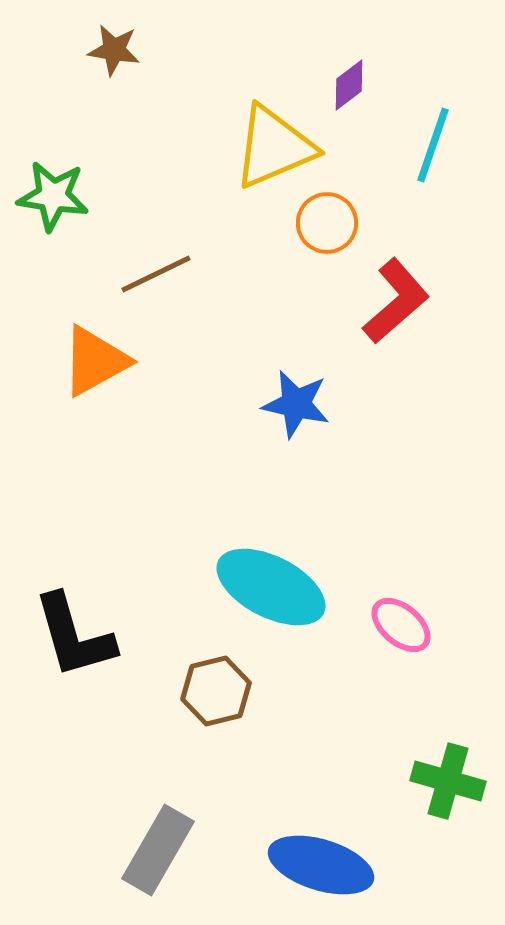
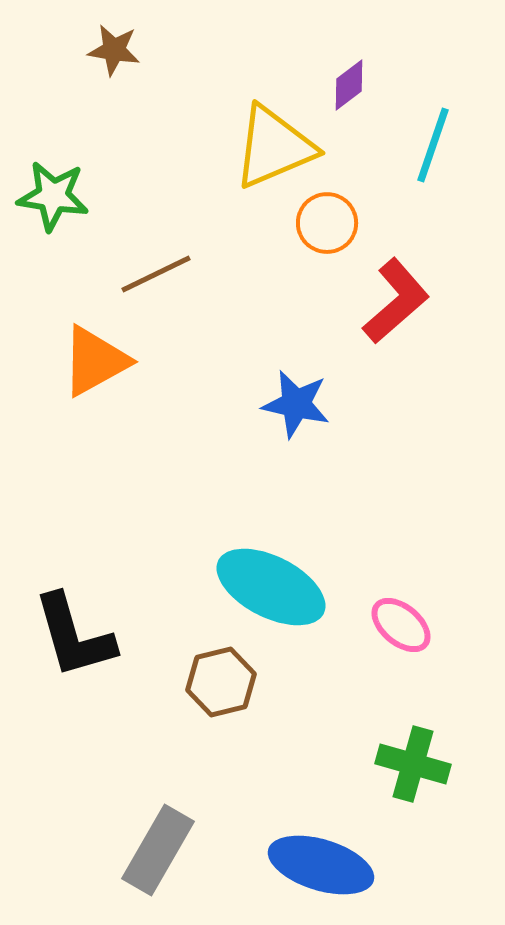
brown hexagon: moved 5 px right, 9 px up
green cross: moved 35 px left, 17 px up
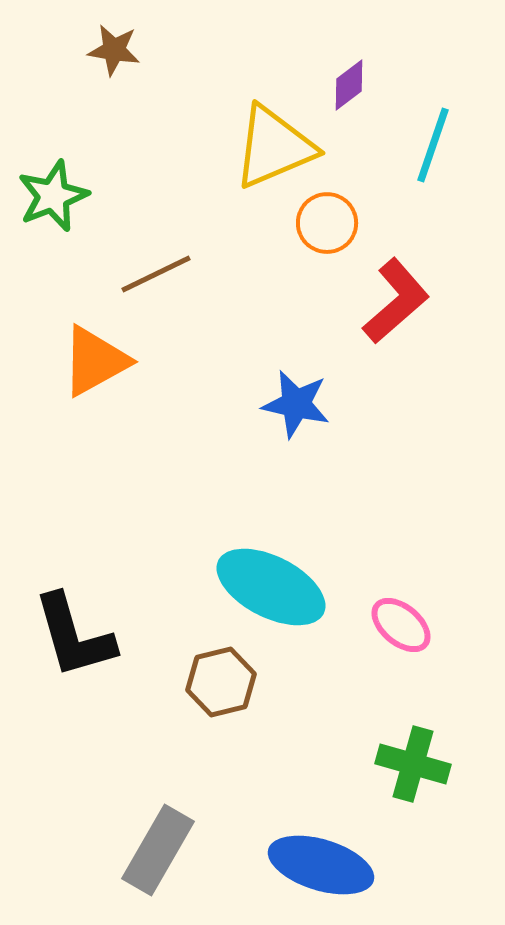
green star: rotated 30 degrees counterclockwise
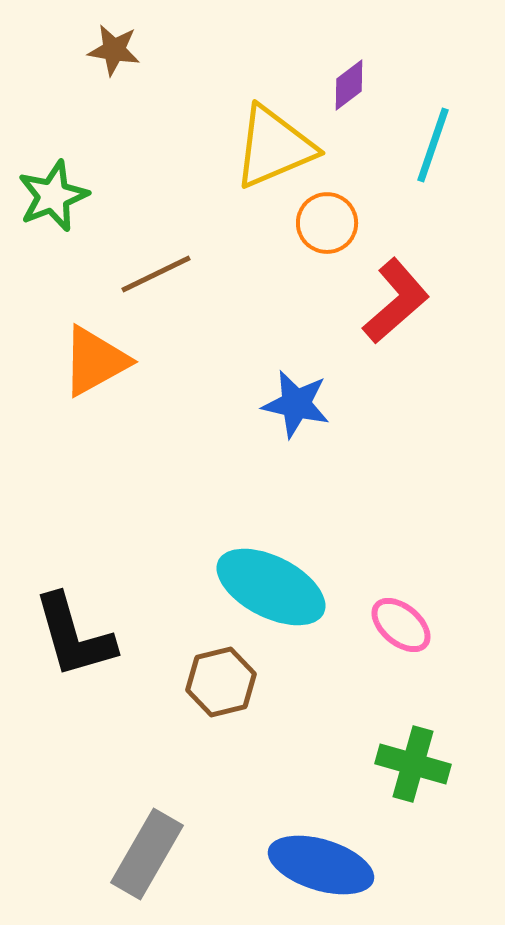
gray rectangle: moved 11 px left, 4 px down
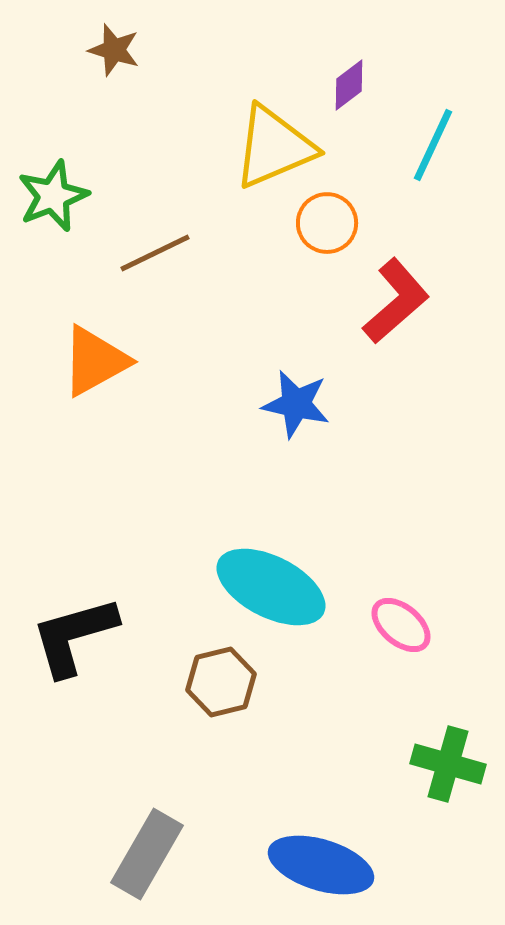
brown star: rotated 8 degrees clockwise
cyan line: rotated 6 degrees clockwise
brown line: moved 1 px left, 21 px up
black L-shape: rotated 90 degrees clockwise
green cross: moved 35 px right
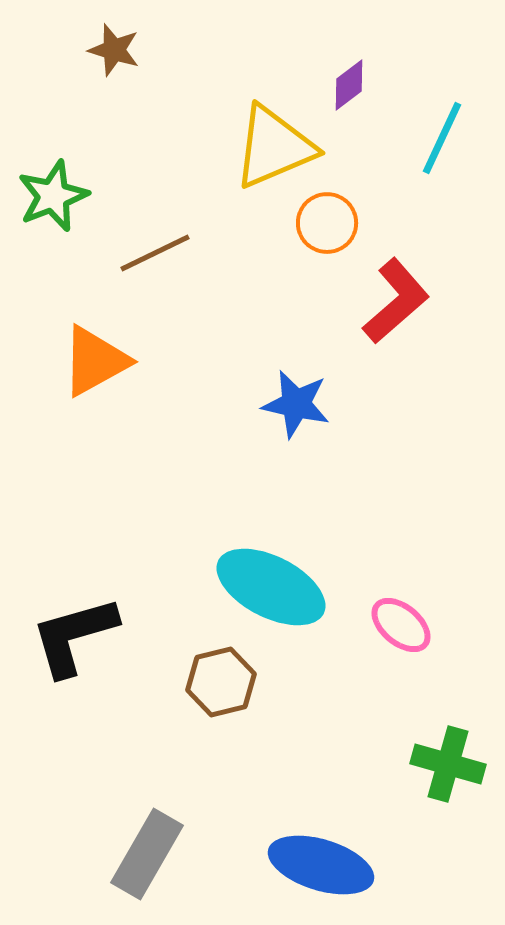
cyan line: moved 9 px right, 7 px up
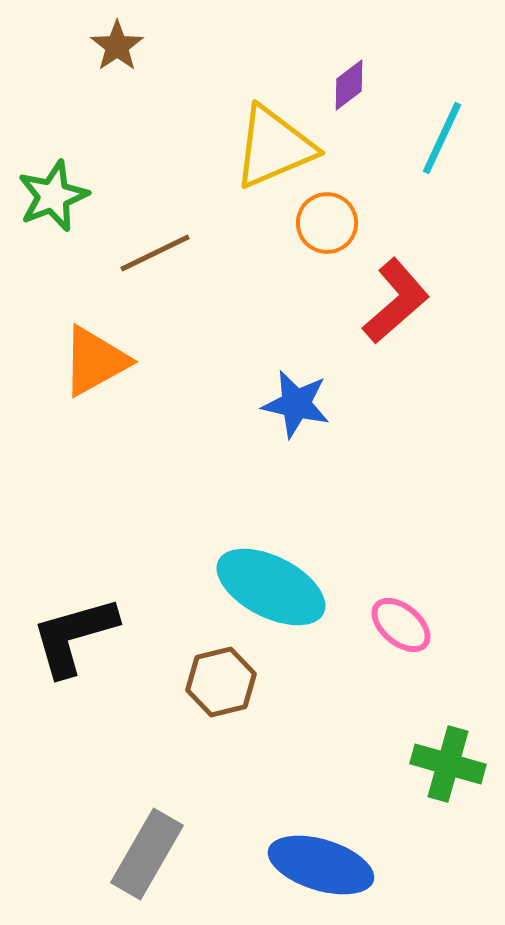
brown star: moved 3 px right, 4 px up; rotated 20 degrees clockwise
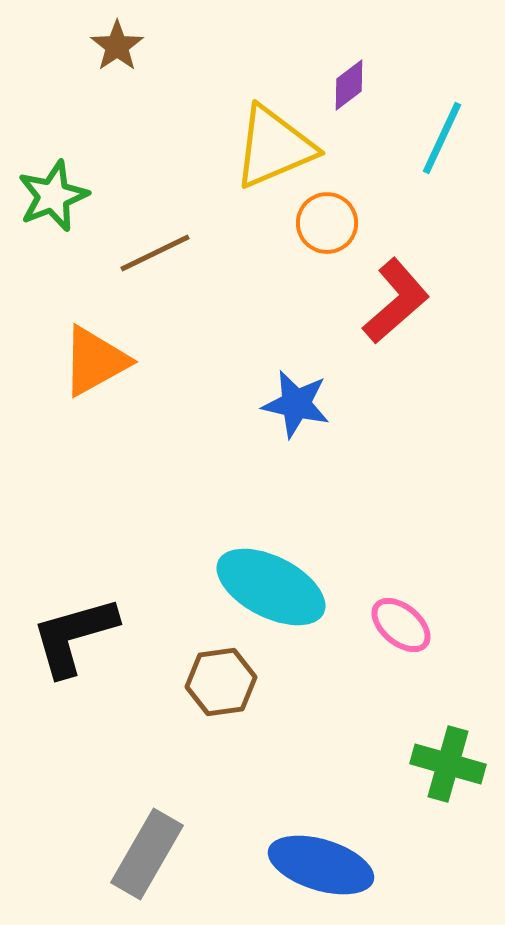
brown hexagon: rotated 6 degrees clockwise
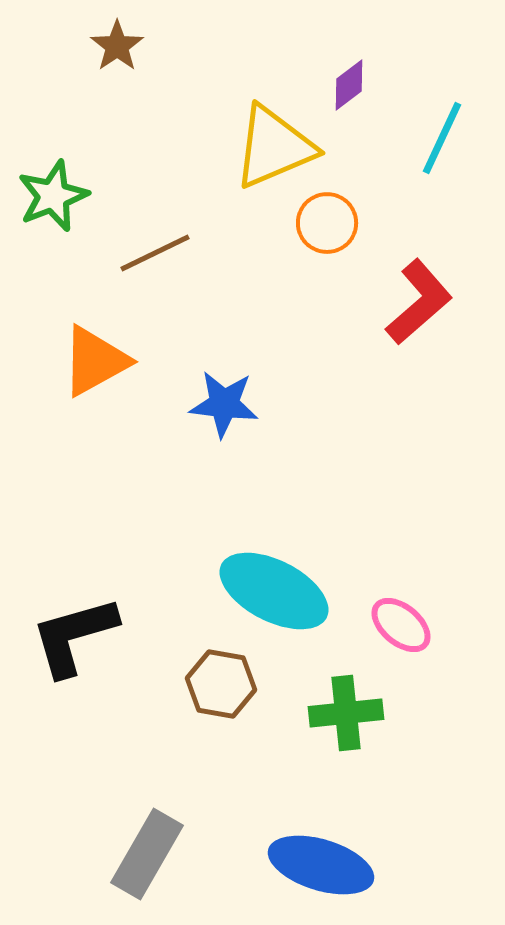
red L-shape: moved 23 px right, 1 px down
blue star: moved 72 px left; rotated 6 degrees counterclockwise
cyan ellipse: moved 3 px right, 4 px down
brown hexagon: moved 2 px down; rotated 18 degrees clockwise
green cross: moved 102 px left, 51 px up; rotated 22 degrees counterclockwise
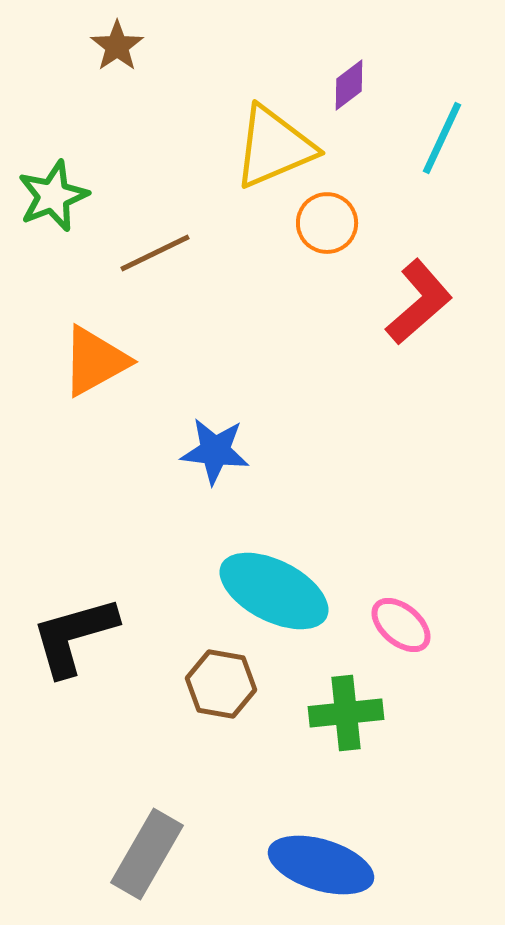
blue star: moved 9 px left, 47 px down
